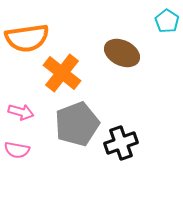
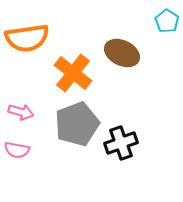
orange cross: moved 11 px right
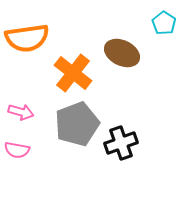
cyan pentagon: moved 3 px left, 2 px down
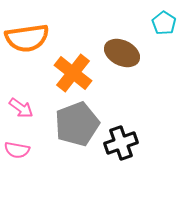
pink arrow: moved 4 px up; rotated 20 degrees clockwise
